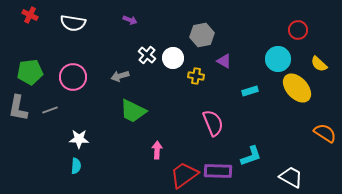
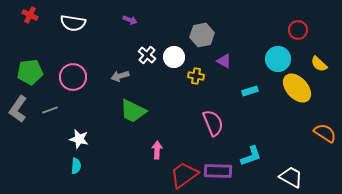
white circle: moved 1 px right, 1 px up
gray L-shape: moved 1 px down; rotated 24 degrees clockwise
white star: rotated 12 degrees clockwise
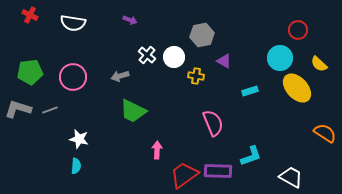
cyan circle: moved 2 px right, 1 px up
gray L-shape: rotated 72 degrees clockwise
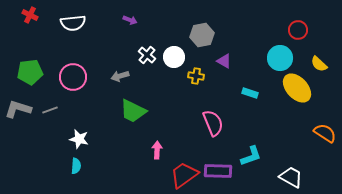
white semicircle: rotated 15 degrees counterclockwise
cyan rectangle: moved 2 px down; rotated 35 degrees clockwise
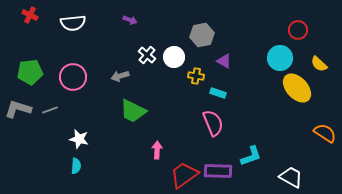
cyan rectangle: moved 32 px left
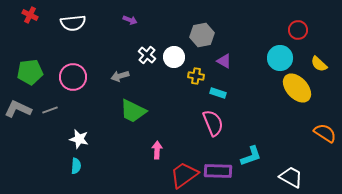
gray L-shape: rotated 8 degrees clockwise
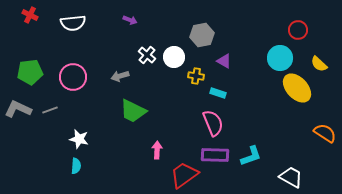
purple rectangle: moved 3 px left, 16 px up
